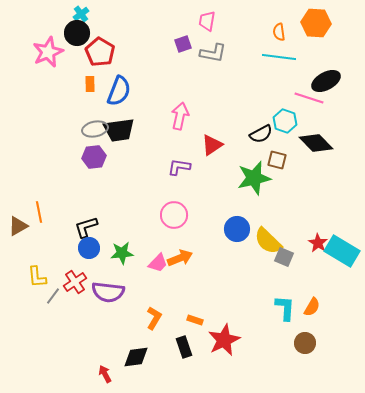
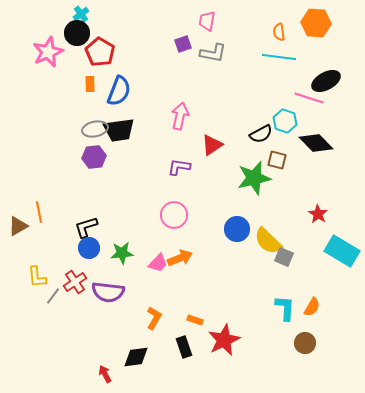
red star at (318, 243): moved 29 px up
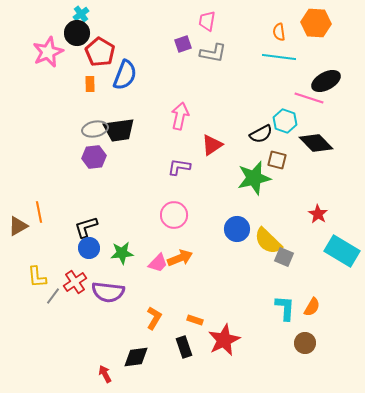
blue semicircle at (119, 91): moved 6 px right, 16 px up
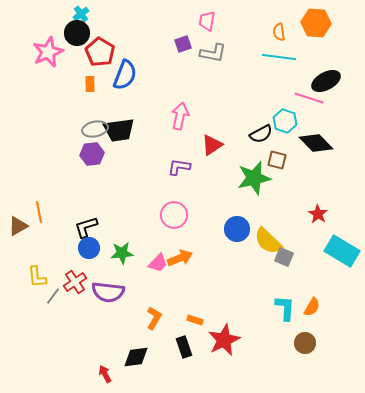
purple hexagon at (94, 157): moved 2 px left, 3 px up
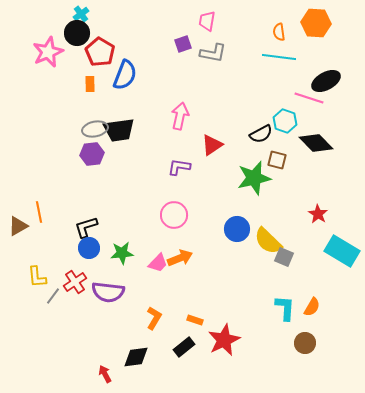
black rectangle at (184, 347): rotated 70 degrees clockwise
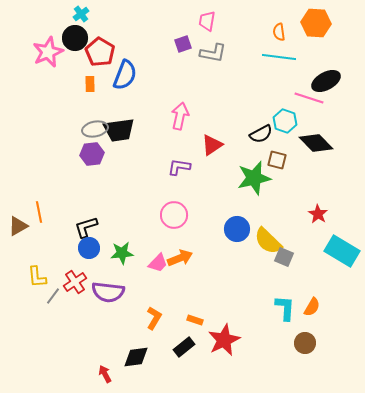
black circle at (77, 33): moved 2 px left, 5 px down
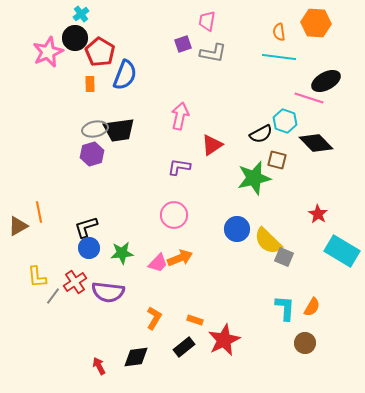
purple hexagon at (92, 154): rotated 10 degrees counterclockwise
red arrow at (105, 374): moved 6 px left, 8 px up
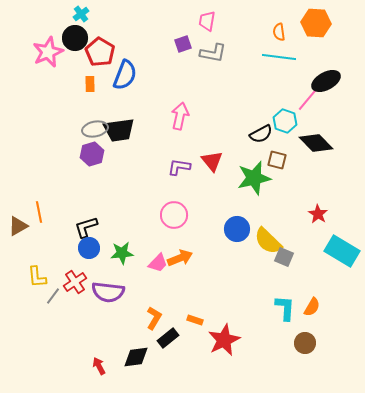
pink line at (309, 98): rotated 68 degrees counterclockwise
red triangle at (212, 145): moved 16 px down; rotated 35 degrees counterclockwise
black rectangle at (184, 347): moved 16 px left, 9 px up
